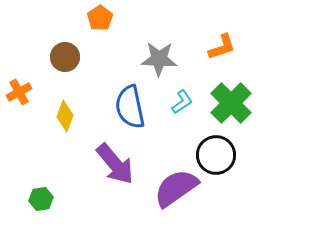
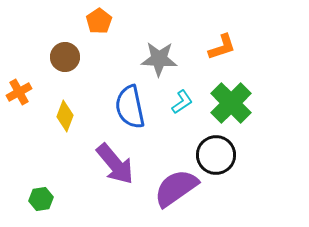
orange pentagon: moved 1 px left, 3 px down
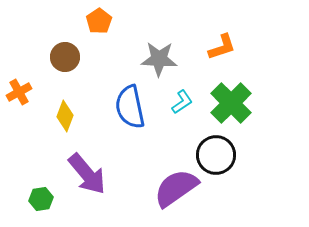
purple arrow: moved 28 px left, 10 px down
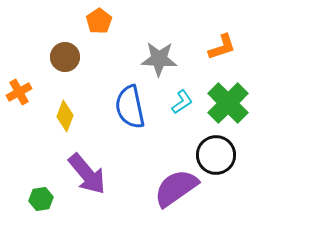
green cross: moved 3 px left
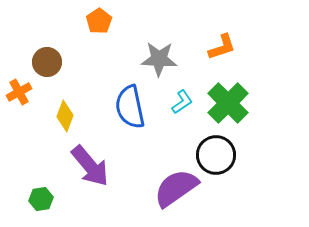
brown circle: moved 18 px left, 5 px down
purple arrow: moved 3 px right, 8 px up
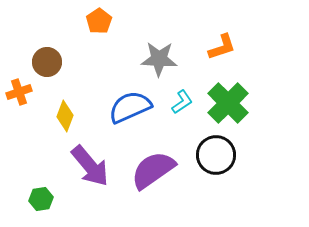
orange cross: rotated 10 degrees clockwise
blue semicircle: rotated 78 degrees clockwise
purple semicircle: moved 23 px left, 18 px up
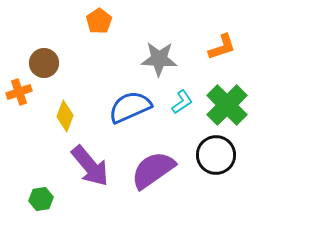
brown circle: moved 3 px left, 1 px down
green cross: moved 1 px left, 2 px down
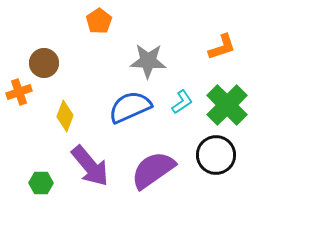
gray star: moved 11 px left, 2 px down
green hexagon: moved 16 px up; rotated 10 degrees clockwise
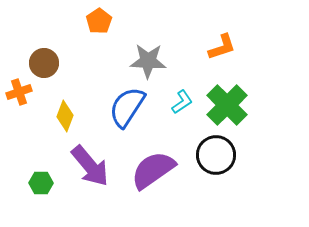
blue semicircle: moved 3 px left; rotated 33 degrees counterclockwise
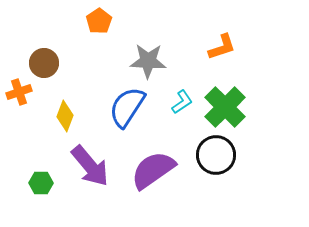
green cross: moved 2 px left, 2 px down
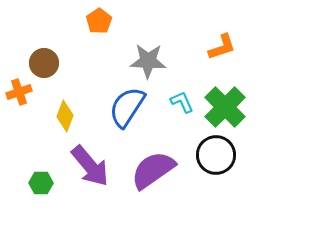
cyan L-shape: rotated 80 degrees counterclockwise
